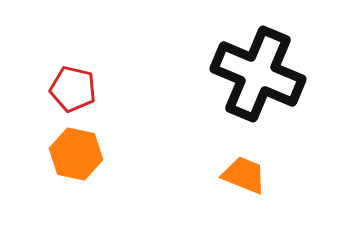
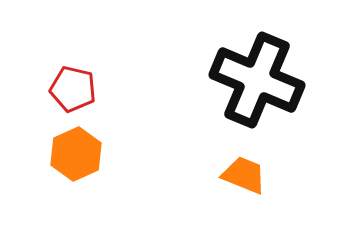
black cross: moved 1 px left, 6 px down
orange hexagon: rotated 24 degrees clockwise
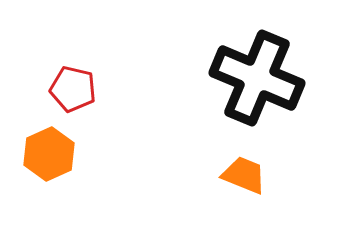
black cross: moved 2 px up
orange hexagon: moved 27 px left
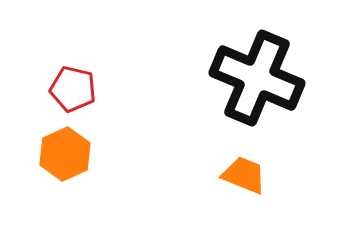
orange hexagon: moved 16 px right
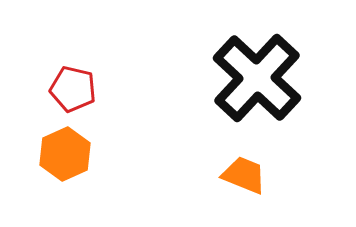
black cross: rotated 20 degrees clockwise
